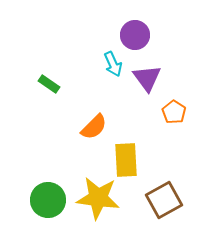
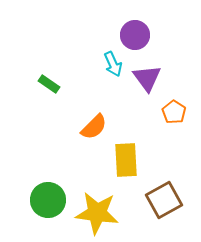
yellow star: moved 1 px left, 15 px down
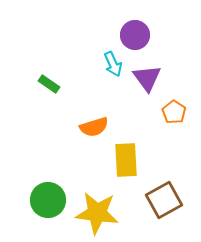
orange semicircle: rotated 28 degrees clockwise
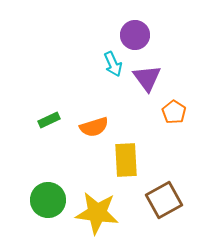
green rectangle: moved 36 px down; rotated 60 degrees counterclockwise
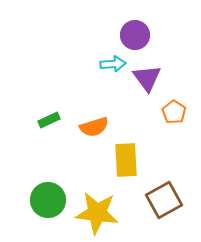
cyan arrow: rotated 70 degrees counterclockwise
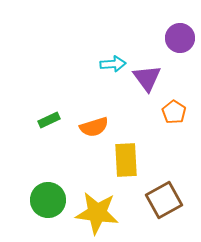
purple circle: moved 45 px right, 3 px down
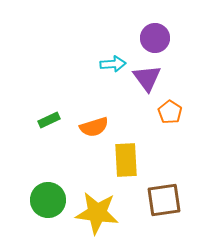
purple circle: moved 25 px left
orange pentagon: moved 4 px left
brown square: rotated 21 degrees clockwise
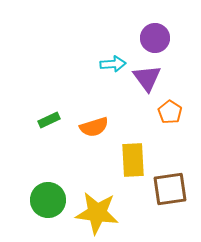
yellow rectangle: moved 7 px right
brown square: moved 6 px right, 11 px up
